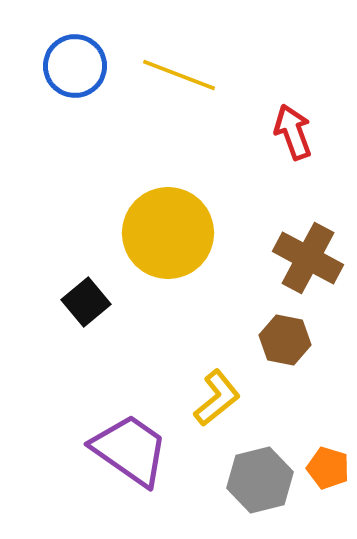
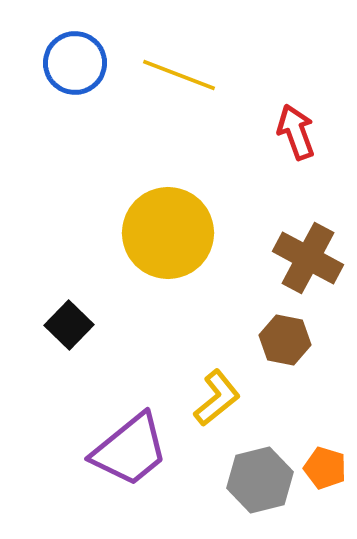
blue circle: moved 3 px up
red arrow: moved 3 px right
black square: moved 17 px left, 23 px down; rotated 6 degrees counterclockwise
purple trapezoid: rotated 106 degrees clockwise
orange pentagon: moved 3 px left
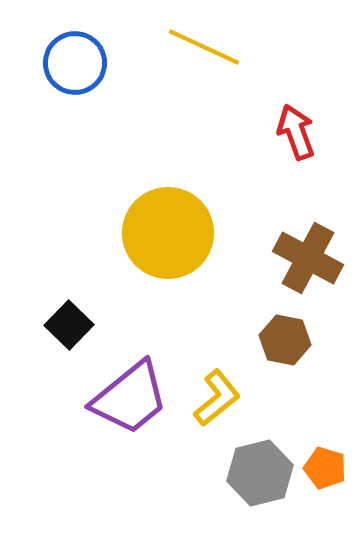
yellow line: moved 25 px right, 28 px up; rotated 4 degrees clockwise
purple trapezoid: moved 52 px up
gray hexagon: moved 7 px up
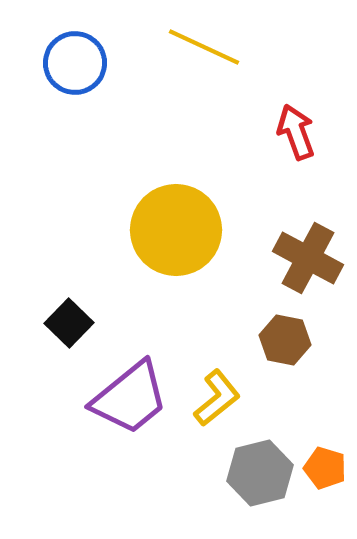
yellow circle: moved 8 px right, 3 px up
black square: moved 2 px up
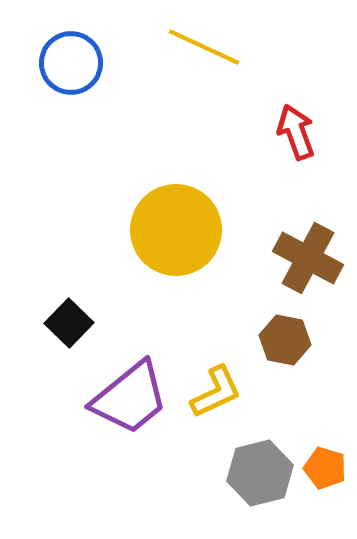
blue circle: moved 4 px left
yellow L-shape: moved 1 px left, 6 px up; rotated 14 degrees clockwise
